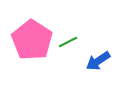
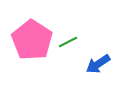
blue arrow: moved 3 px down
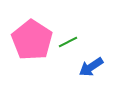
blue arrow: moved 7 px left, 3 px down
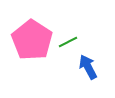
blue arrow: moved 3 px left; rotated 95 degrees clockwise
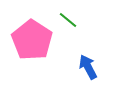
green line: moved 22 px up; rotated 66 degrees clockwise
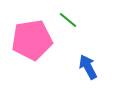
pink pentagon: rotated 30 degrees clockwise
